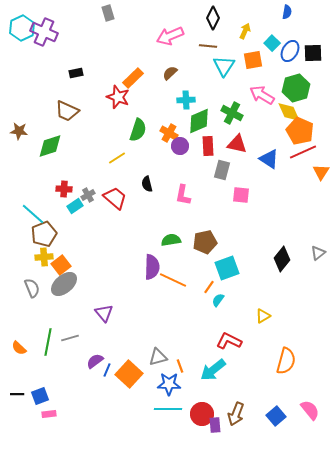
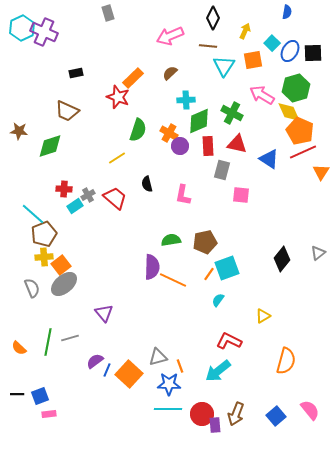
orange line at (209, 287): moved 13 px up
cyan arrow at (213, 370): moved 5 px right, 1 px down
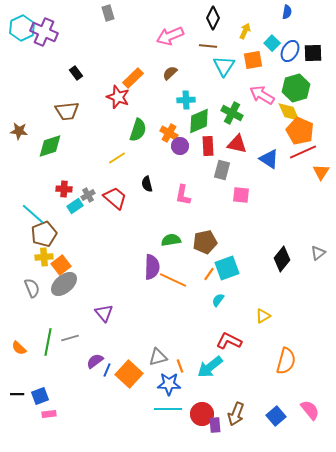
black rectangle at (76, 73): rotated 64 degrees clockwise
brown trapezoid at (67, 111): rotated 30 degrees counterclockwise
cyan arrow at (218, 371): moved 8 px left, 4 px up
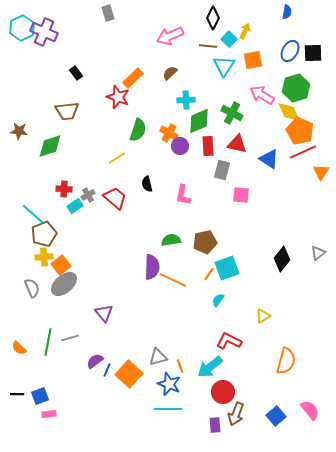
cyan square at (272, 43): moved 43 px left, 4 px up
blue star at (169, 384): rotated 20 degrees clockwise
red circle at (202, 414): moved 21 px right, 22 px up
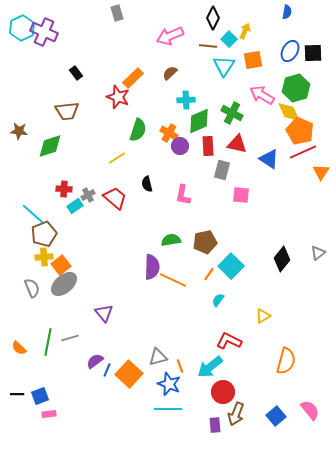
gray rectangle at (108, 13): moved 9 px right
cyan square at (227, 268): moved 4 px right, 2 px up; rotated 25 degrees counterclockwise
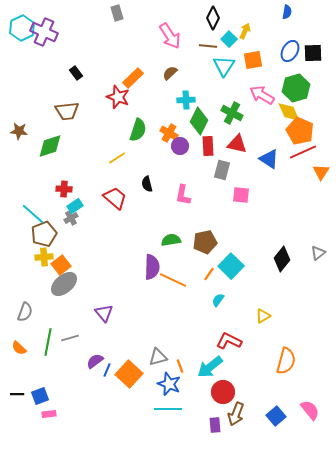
pink arrow at (170, 36): rotated 100 degrees counterclockwise
green diamond at (199, 121): rotated 40 degrees counterclockwise
gray cross at (88, 195): moved 17 px left, 23 px down
gray semicircle at (32, 288): moved 7 px left, 24 px down; rotated 42 degrees clockwise
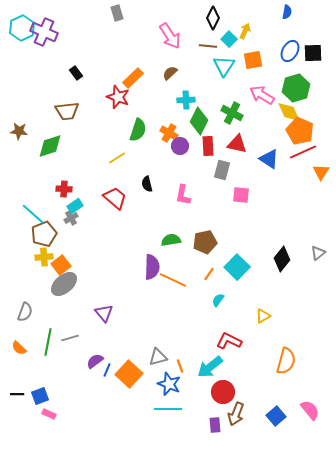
cyan square at (231, 266): moved 6 px right, 1 px down
pink rectangle at (49, 414): rotated 32 degrees clockwise
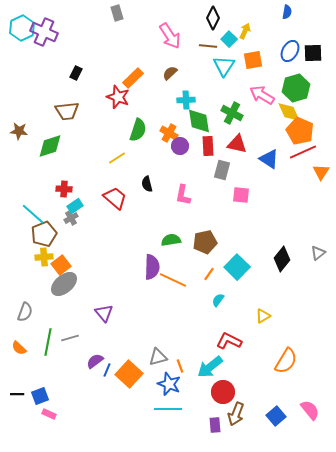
black rectangle at (76, 73): rotated 64 degrees clockwise
green diamond at (199, 121): rotated 36 degrees counterclockwise
orange semicircle at (286, 361): rotated 16 degrees clockwise
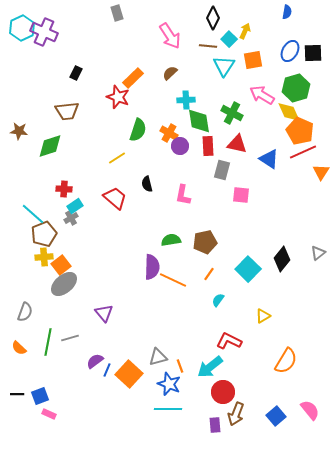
cyan square at (237, 267): moved 11 px right, 2 px down
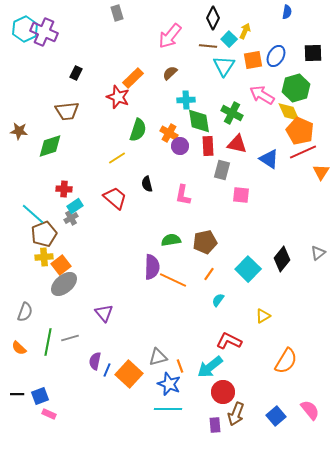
cyan hexagon at (22, 28): moved 3 px right, 1 px down
pink arrow at (170, 36): rotated 72 degrees clockwise
blue ellipse at (290, 51): moved 14 px left, 5 px down
purple semicircle at (95, 361): rotated 42 degrees counterclockwise
